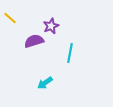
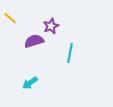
cyan arrow: moved 15 px left
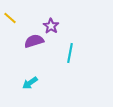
purple star: rotated 14 degrees counterclockwise
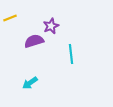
yellow line: rotated 64 degrees counterclockwise
purple star: rotated 14 degrees clockwise
cyan line: moved 1 px right, 1 px down; rotated 18 degrees counterclockwise
